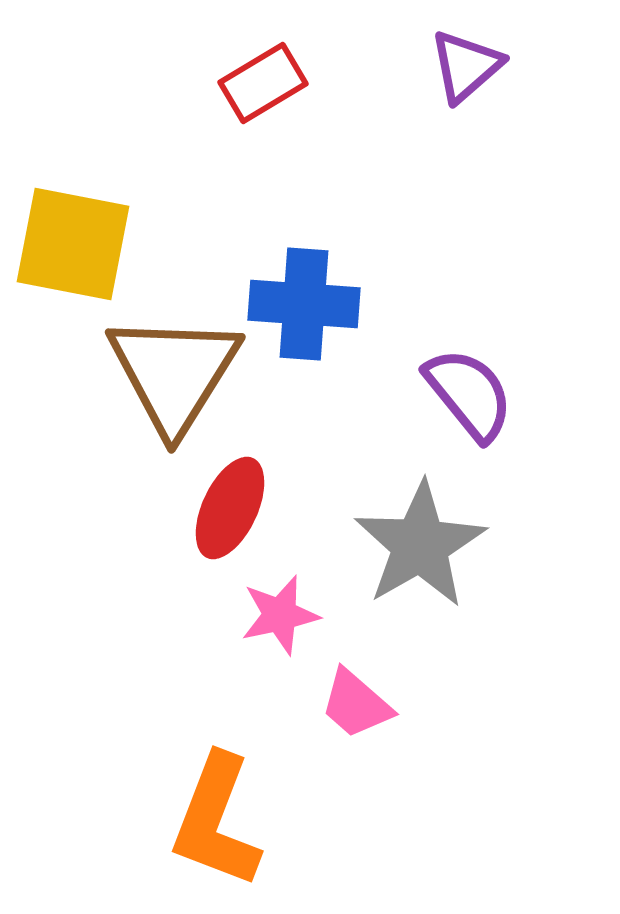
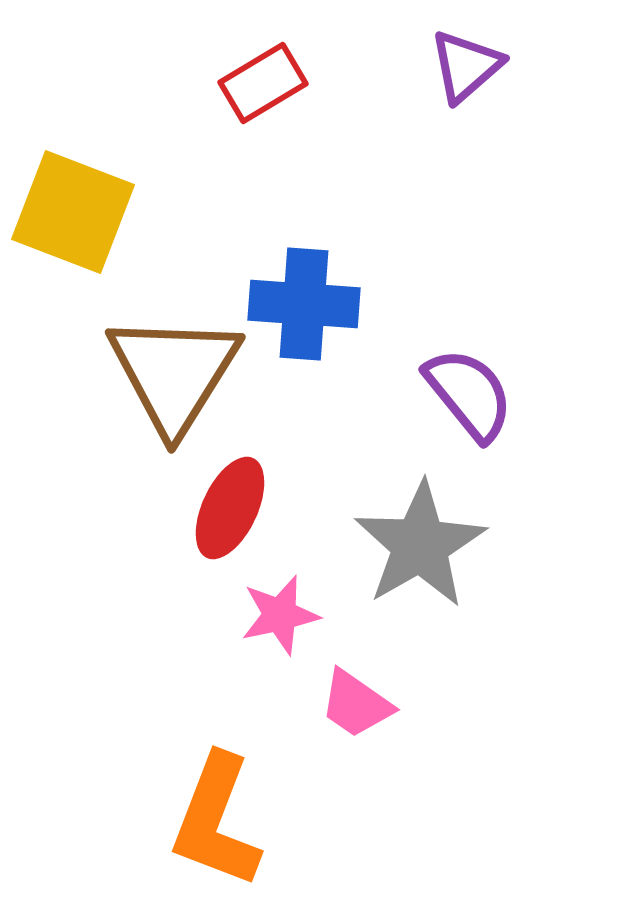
yellow square: moved 32 px up; rotated 10 degrees clockwise
pink trapezoid: rotated 6 degrees counterclockwise
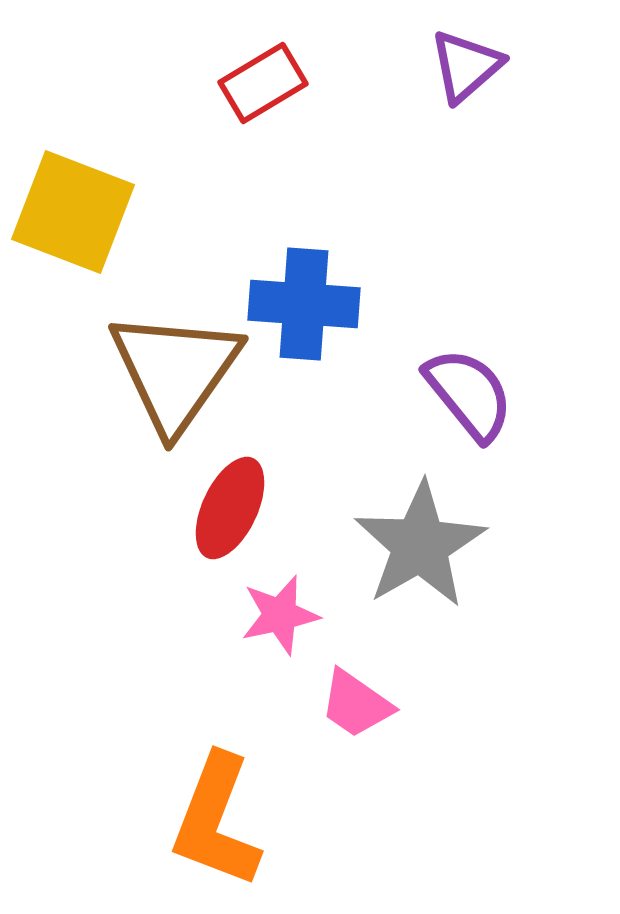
brown triangle: moved 1 px right, 2 px up; rotated 3 degrees clockwise
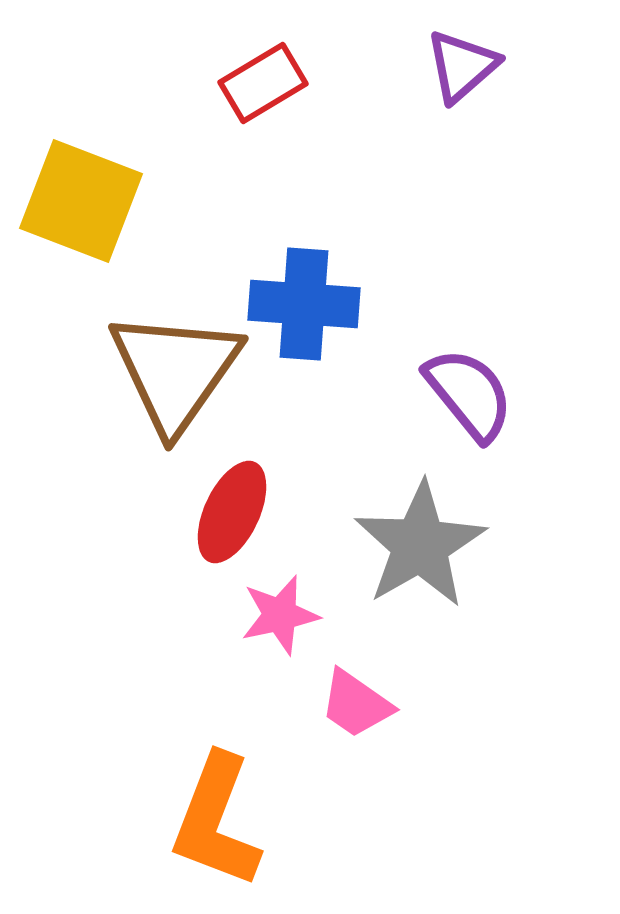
purple triangle: moved 4 px left
yellow square: moved 8 px right, 11 px up
red ellipse: moved 2 px right, 4 px down
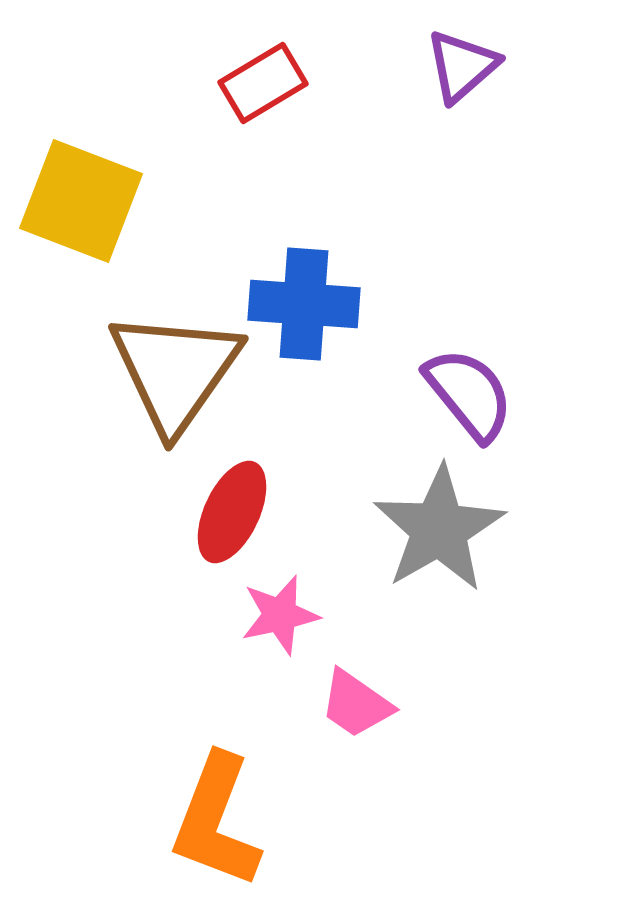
gray star: moved 19 px right, 16 px up
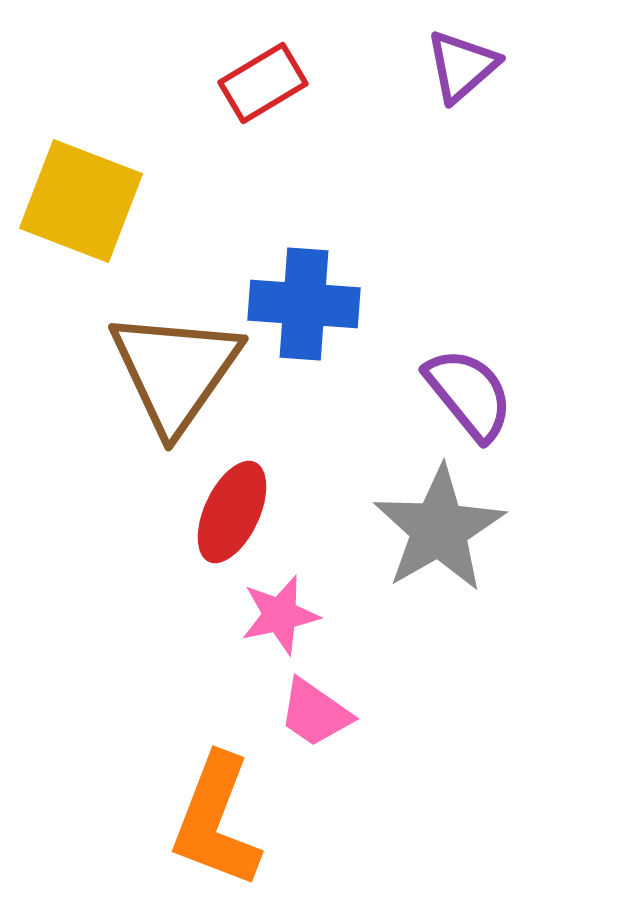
pink trapezoid: moved 41 px left, 9 px down
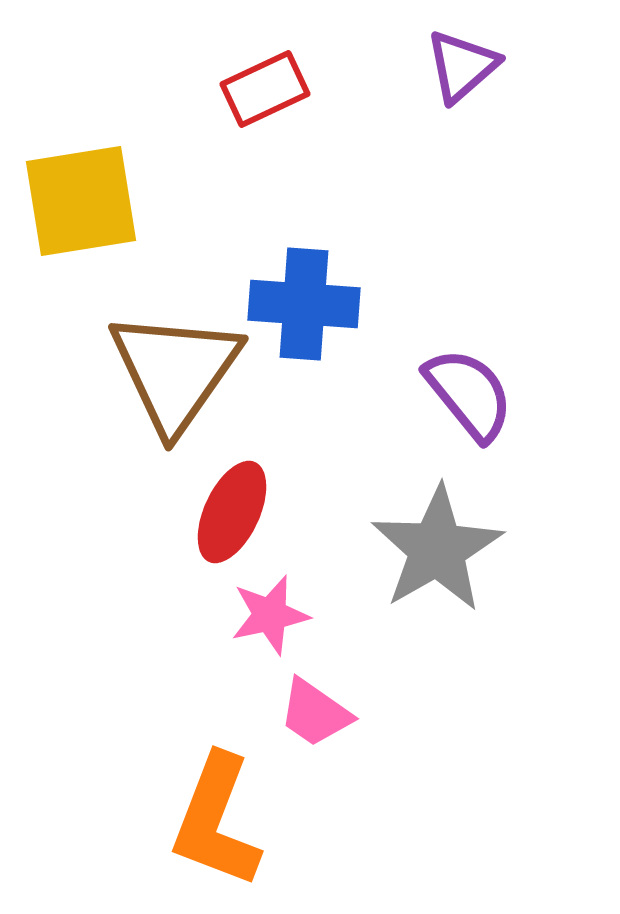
red rectangle: moved 2 px right, 6 px down; rotated 6 degrees clockwise
yellow square: rotated 30 degrees counterclockwise
gray star: moved 2 px left, 20 px down
pink star: moved 10 px left
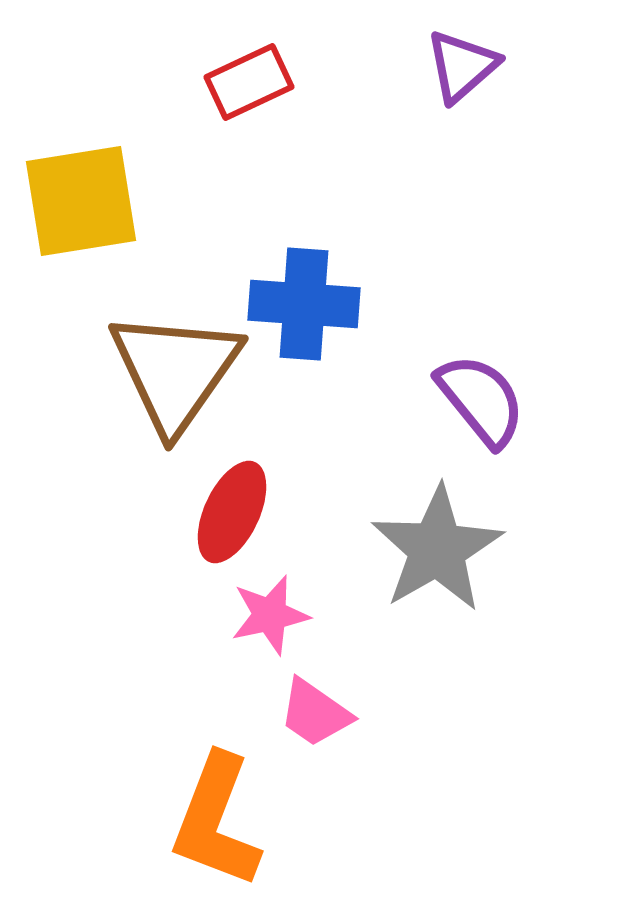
red rectangle: moved 16 px left, 7 px up
purple semicircle: moved 12 px right, 6 px down
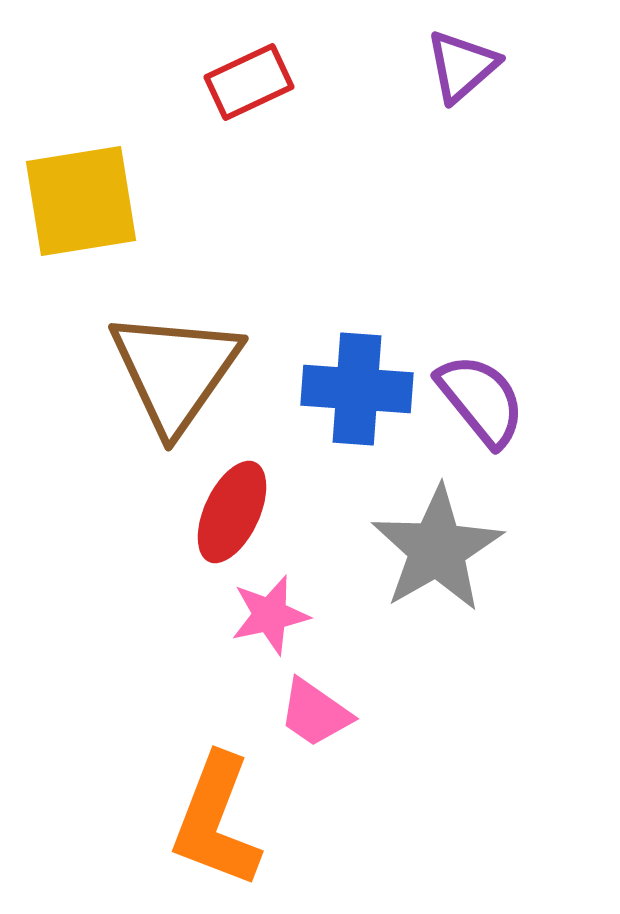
blue cross: moved 53 px right, 85 px down
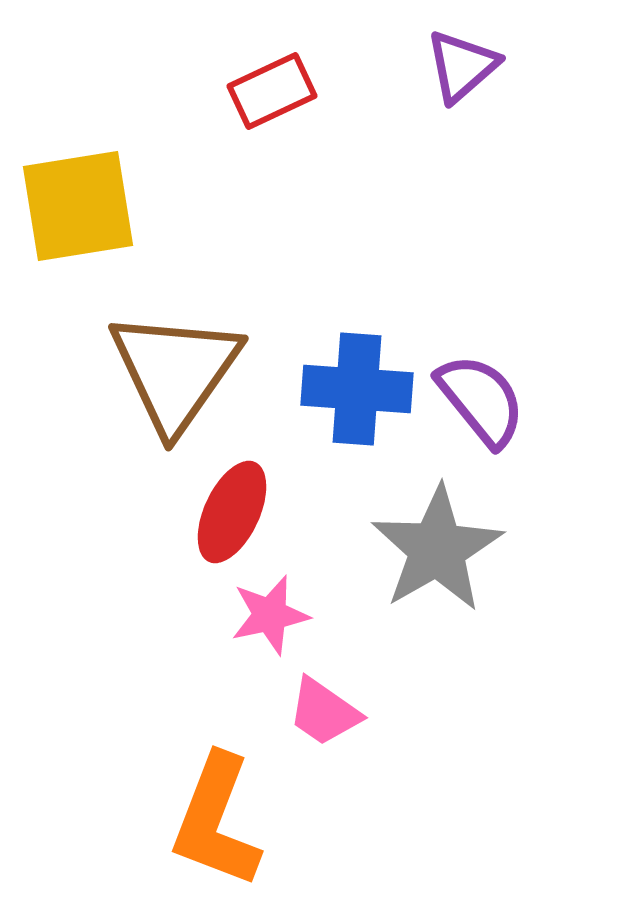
red rectangle: moved 23 px right, 9 px down
yellow square: moved 3 px left, 5 px down
pink trapezoid: moved 9 px right, 1 px up
